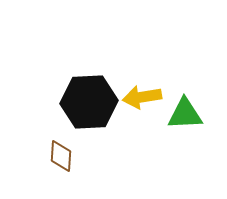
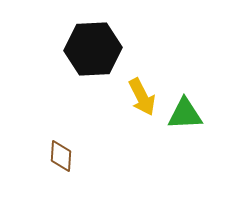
yellow arrow: rotated 108 degrees counterclockwise
black hexagon: moved 4 px right, 53 px up
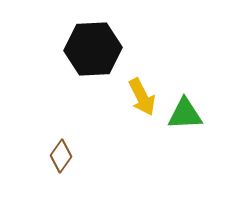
brown diamond: rotated 32 degrees clockwise
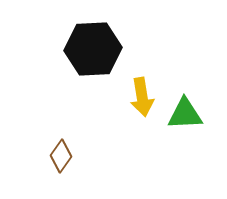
yellow arrow: rotated 18 degrees clockwise
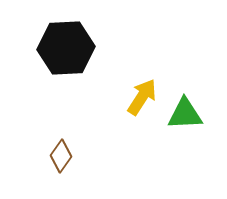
black hexagon: moved 27 px left, 1 px up
yellow arrow: rotated 138 degrees counterclockwise
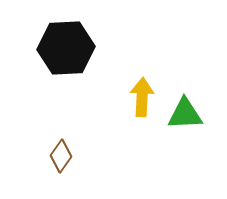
yellow arrow: rotated 30 degrees counterclockwise
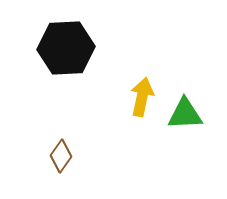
yellow arrow: rotated 9 degrees clockwise
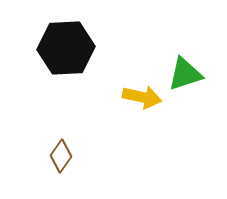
yellow arrow: rotated 90 degrees clockwise
green triangle: moved 40 px up; rotated 15 degrees counterclockwise
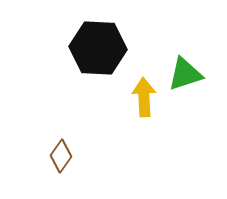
black hexagon: moved 32 px right; rotated 6 degrees clockwise
yellow arrow: moved 2 px right; rotated 105 degrees counterclockwise
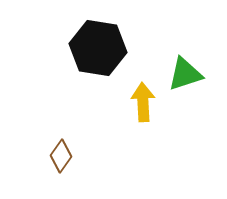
black hexagon: rotated 6 degrees clockwise
yellow arrow: moved 1 px left, 5 px down
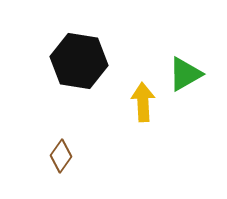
black hexagon: moved 19 px left, 13 px down
green triangle: rotated 12 degrees counterclockwise
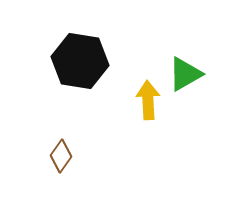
black hexagon: moved 1 px right
yellow arrow: moved 5 px right, 2 px up
